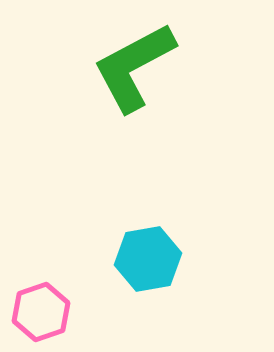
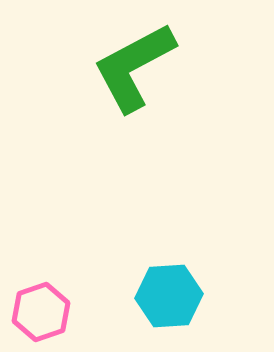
cyan hexagon: moved 21 px right, 37 px down; rotated 6 degrees clockwise
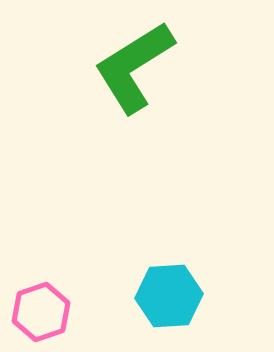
green L-shape: rotated 4 degrees counterclockwise
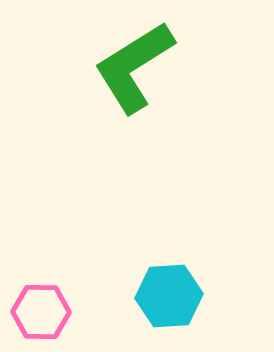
pink hexagon: rotated 20 degrees clockwise
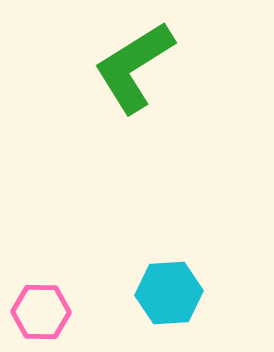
cyan hexagon: moved 3 px up
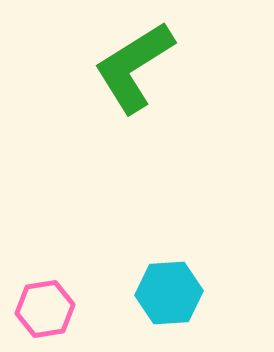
pink hexagon: moved 4 px right, 3 px up; rotated 10 degrees counterclockwise
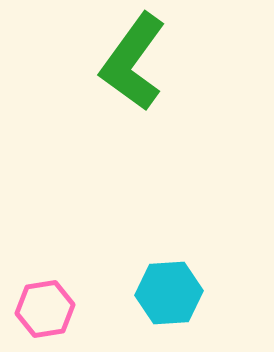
green L-shape: moved 1 px left, 5 px up; rotated 22 degrees counterclockwise
